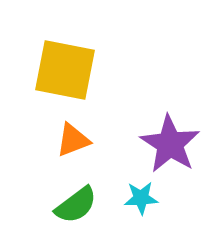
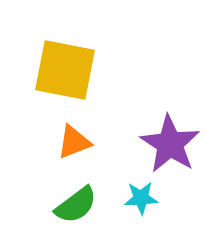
orange triangle: moved 1 px right, 2 px down
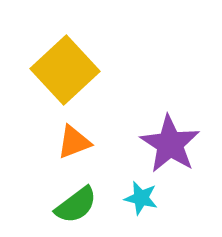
yellow square: rotated 36 degrees clockwise
cyan star: rotated 16 degrees clockwise
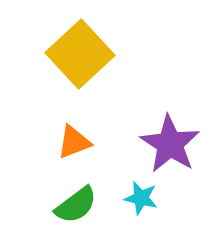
yellow square: moved 15 px right, 16 px up
